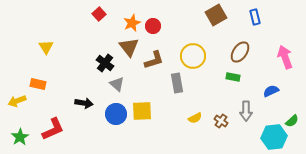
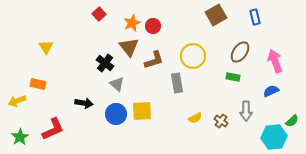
pink arrow: moved 10 px left, 4 px down
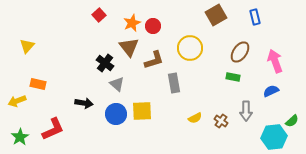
red square: moved 1 px down
yellow triangle: moved 19 px left, 1 px up; rotated 14 degrees clockwise
yellow circle: moved 3 px left, 8 px up
gray rectangle: moved 3 px left
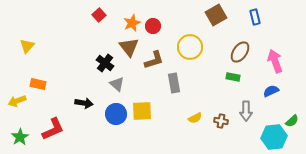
yellow circle: moved 1 px up
brown cross: rotated 24 degrees counterclockwise
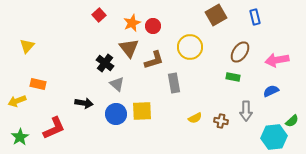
brown triangle: moved 1 px down
pink arrow: moved 2 px right, 1 px up; rotated 80 degrees counterclockwise
red L-shape: moved 1 px right, 1 px up
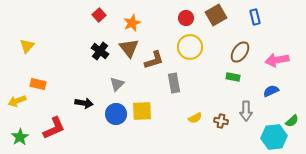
red circle: moved 33 px right, 8 px up
black cross: moved 5 px left, 12 px up
gray triangle: rotated 35 degrees clockwise
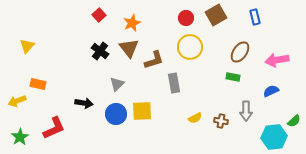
green semicircle: moved 2 px right
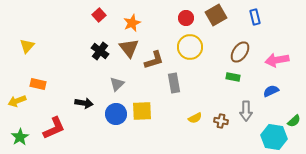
cyan hexagon: rotated 15 degrees clockwise
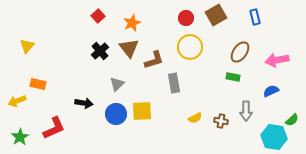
red square: moved 1 px left, 1 px down
black cross: rotated 12 degrees clockwise
green semicircle: moved 2 px left, 1 px up
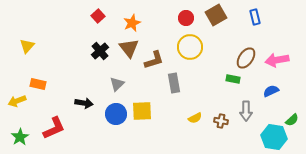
brown ellipse: moved 6 px right, 6 px down
green rectangle: moved 2 px down
